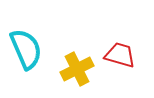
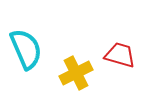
yellow cross: moved 1 px left, 4 px down
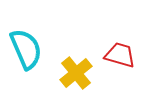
yellow cross: rotated 12 degrees counterclockwise
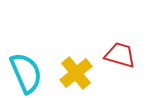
cyan semicircle: moved 24 px down
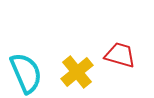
yellow cross: moved 1 px right, 1 px up
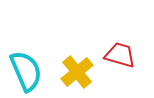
cyan semicircle: moved 2 px up
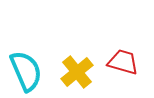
red trapezoid: moved 3 px right, 7 px down
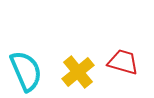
yellow cross: moved 1 px right
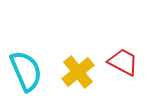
red trapezoid: rotated 12 degrees clockwise
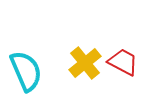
yellow cross: moved 7 px right, 9 px up
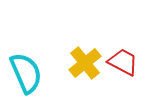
cyan semicircle: moved 2 px down
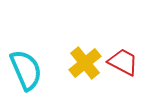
cyan semicircle: moved 3 px up
